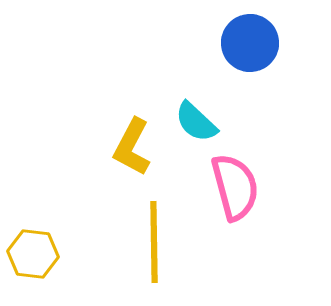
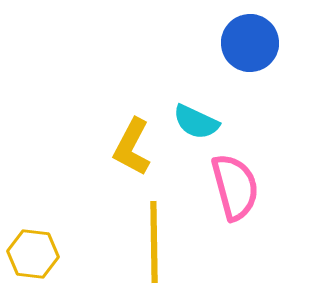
cyan semicircle: rotated 18 degrees counterclockwise
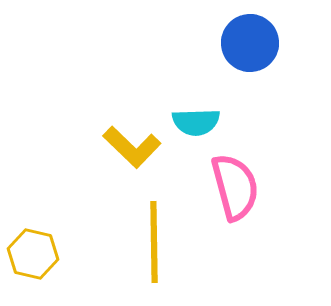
cyan semicircle: rotated 27 degrees counterclockwise
yellow L-shape: rotated 74 degrees counterclockwise
yellow hexagon: rotated 6 degrees clockwise
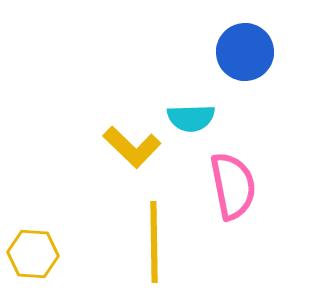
blue circle: moved 5 px left, 9 px down
cyan semicircle: moved 5 px left, 4 px up
pink semicircle: moved 2 px left, 1 px up; rotated 4 degrees clockwise
yellow hexagon: rotated 9 degrees counterclockwise
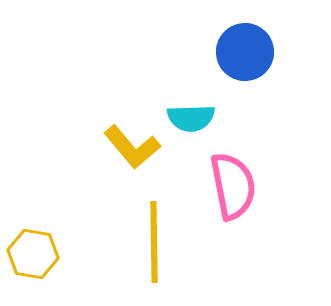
yellow L-shape: rotated 6 degrees clockwise
yellow hexagon: rotated 6 degrees clockwise
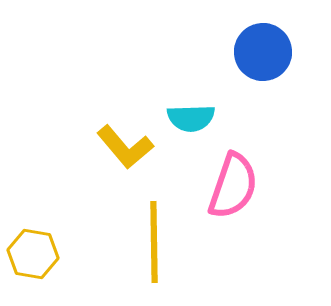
blue circle: moved 18 px right
yellow L-shape: moved 7 px left
pink semicircle: rotated 30 degrees clockwise
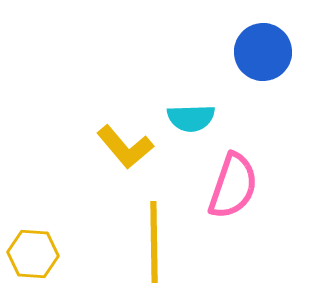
yellow hexagon: rotated 6 degrees counterclockwise
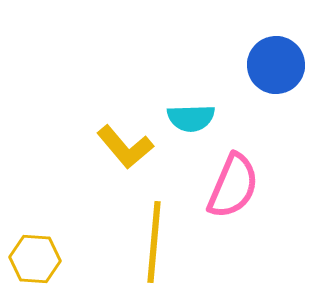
blue circle: moved 13 px right, 13 px down
pink semicircle: rotated 4 degrees clockwise
yellow line: rotated 6 degrees clockwise
yellow hexagon: moved 2 px right, 5 px down
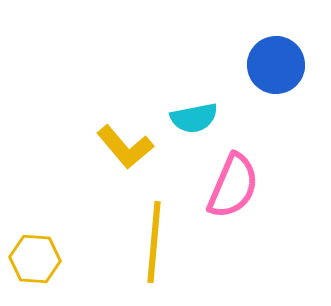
cyan semicircle: moved 3 px right; rotated 9 degrees counterclockwise
